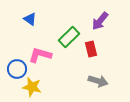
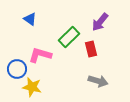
purple arrow: moved 1 px down
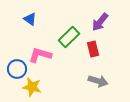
red rectangle: moved 2 px right
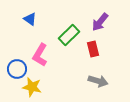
green rectangle: moved 2 px up
pink L-shape: rotated 75 degrees counterclockwise
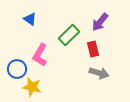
gray arrow: moved 1 px right, 8 px up
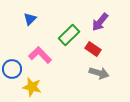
blue triangle: rotated 40 degrees clockwise
red rectangle: rotated 42 degrees counterclockwise
pink L-shape: rotated 105 degrees clockwise
blue circle: moved 5 px left
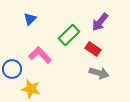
yellow star: moved 1 px left, 2 px down
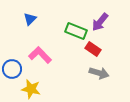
green rectangle: moved 7 px right, 4 px up; rotated 65 degrees clockwise
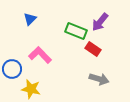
gray arrow: moved 6 px down
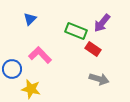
purple arrow: moved 2 px right, 1 px down
